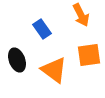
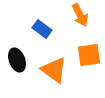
orange arrow: moved 1 px left
blue rectangle: rotated 18 degrees counterclockwise
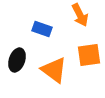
blue rectangle: rotated 18 degrees counterclockwise
black ellipse: rotated 40 degrees clockwise
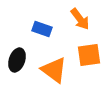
orange arrow: moved 4 px down; rotated 10 degrees counterclockwise
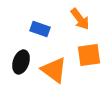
blue rectangle: moved 2 px left
black ellipse: moved 4 px right, 2 px down
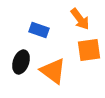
blue rectangle: moved 1 px left, 1 px down
orange square: moved 5 px up
orange triangle: moved 1 px left, 1 px down
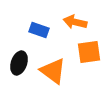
orange arrow: moved 5 px left, 3 px down; rotated 140 degrees clockwise
orange square: moved 2 px down
black ellipse: moved 2 px left, 1 px down
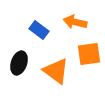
blue rectangle: rotated 18 degrees clockwise
orange square: moved 2 px down
orange triangle: moved 3 px right
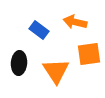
black ellipse: rotated 15 degrees counterclockwise
orange triangle: rotated 20 degrees clockwise
